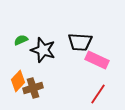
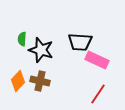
green semicircle: moved 1 px right, 1 px up; rotated 64 degrees counterclockwise
black star: moved 2 px left
brown cross: moved 7 px right, 7 px up; rotated 30 degrees clockwise
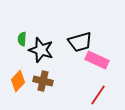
black trapezoid: rotated 20 degrees counterclockwise
brown cross: moved 3 px right
red line: moved 1 px down
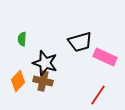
black star: moved 4 px right, 13 px down
pink rectangle: moved 8 px right, 3 px up
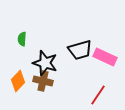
black trapezoid: moved 8 px down
